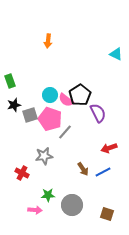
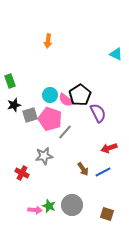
green star: moved 1 px right, 11 px down; rotated 24 degrees clockwise
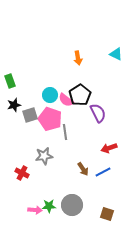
orange arrow: moved 30 px right, 17 px down; rotated 16 degrees counterclockwise
gray line: rotated 49 degrees counterclockwise
green star: rotated 24 degrees counterclockwise
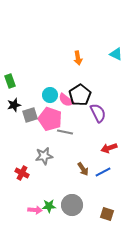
gray line: rotated 70 degrees counterclockwise
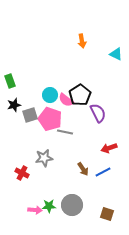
orange arrow: moved 4 px right, 17 px up
gray star: moved 2 px down
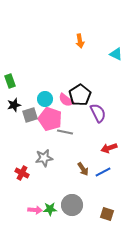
orange arrow: moved 2 px left
cyan circle: moved 5 px left, 4 px down
green star: moved 1 px right, 3 px down
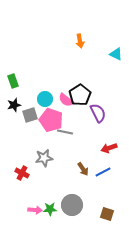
green rectangle: moved 3 px right
pink pentagon: moved 1 px right, 1 px down
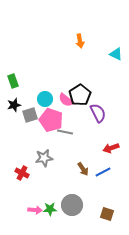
red arrow: moved 2 px right
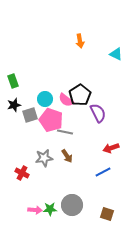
brown arrow: moved 16 px left, 13 px up
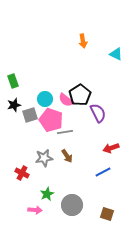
orange arrow: moved 3 px right
gray line: rotated 21 degrees counterclockwise
green star: moved 3 px left, 15 px up; rotated 24 degrees counterclockwise
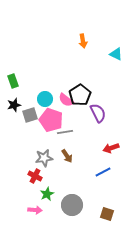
red cross: moved 13 px right, 3 px down
